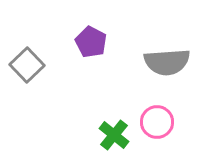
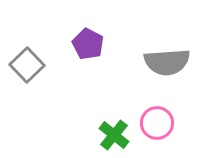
purple pentagon: moved 3 px left, 2 px down
pink circle: moved 1 px down
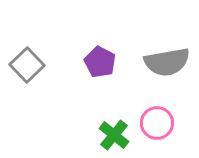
purple pentagon: moved 12 px right, 18 px down
gray semicircle: rotated 6 degrees counterclockwise
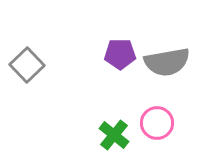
purple pentagon: moved 20 px right, 8 px up; rotated 28 degrees counterclockwise
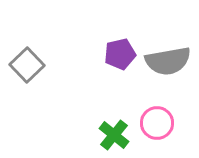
purple pentagon: rotated 12 degrees counterclockwise
gray semicircle: moved 1 px right, 1 px up
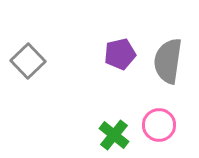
gray semicircle: rotated 108 degrees clockwise
gray square: moved 1 px right, 4 px up
pink circle: moved 2 px right, 2 px down
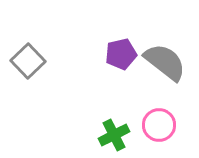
purple pentagon: moved 1 px right
gray semicircle: moved 3 px left, 1 px down; rotated 120 degrees clockwise
green cross: rotated 24 degrees clockwise
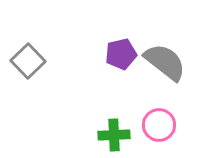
green cross: rotated 24 degrees clockwise
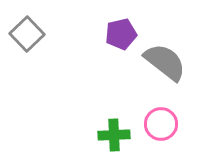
purple pentagon: moved 20 px up
gray square: moved 1 px left, 27 px up
pink circle: moved 2 px right, 1 px up
